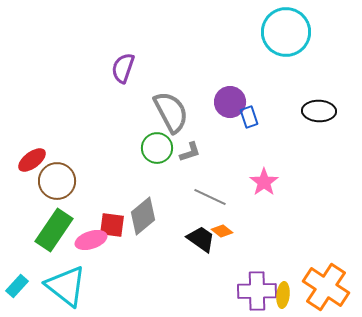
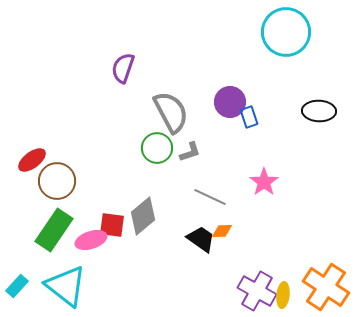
orange diamond: rotated 40 degrees counterclockwise
purple cross: rotated 30 degrees clockwise
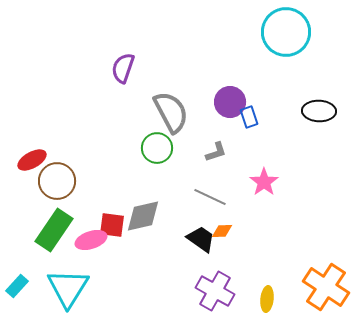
gray L-shape: moved 26 px right
red ellipse: rotated 8 degrees clockwise
gray diamond: rotated 27 degrees clockwise
cyan triangle: moved 2 px right, 2 px down; rotated 24 degrees clockwise
purple cross: moved 42 px left
yellow ellipse: moved 16 px left, 4 px down
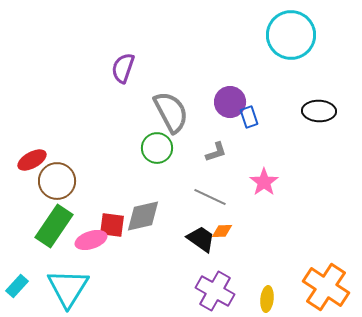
cyan circle: moved 5 px right, 3 px down
green rectangle: moved 4 px up
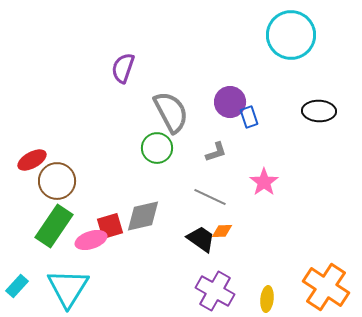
red square: moved 2 px left, 1 px down; rotated 24 degrees counterclockwise
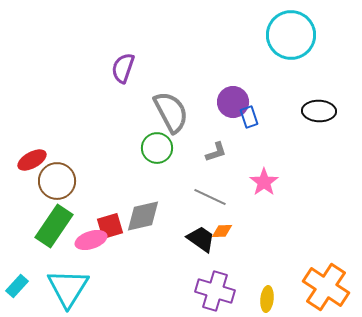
purple circle: moved 3 px right
purple cross: rotated 12 degrees counterclockwise
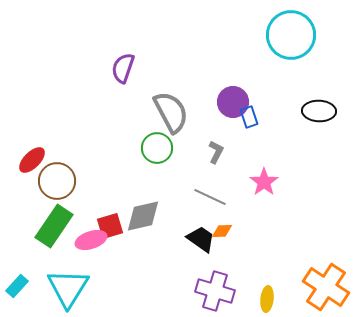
gray L-shape: rotated 45 degrees counterclockwise
red ellipse: rotated 16 degrees counterclockwise
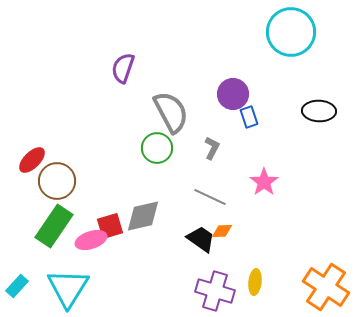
cyan circle: moved 3 px up
purple circle: moved 8 px up
gray L-shape: moved 4 px left, 4 px up
yellow ellipse: moved 12 px left, 17 px up
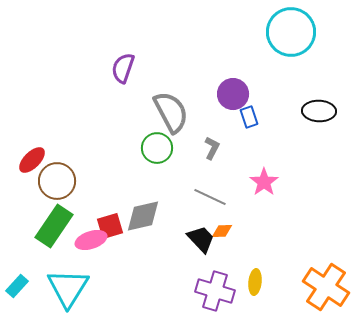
black trapezoid: rotated 12 degrees clockwise
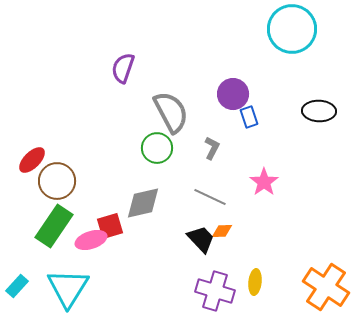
cyan circle: moved 1 px right, 3 px up
gray diamond: moved 13 px up
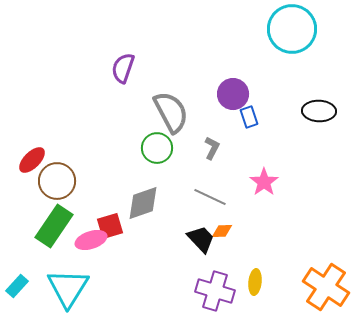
gray diamond: rotated 6 degrees counterclockwise
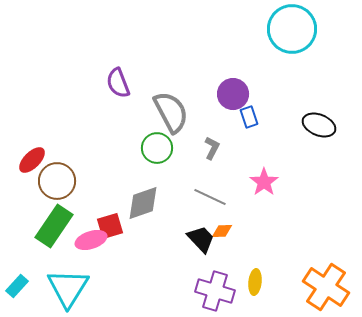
purple semicircle: moved 5 px left, 15 px down; rotated 40 degrees counterclockwise
black ellipse: moved 14 px down; rotated 20 degrees clockwise
